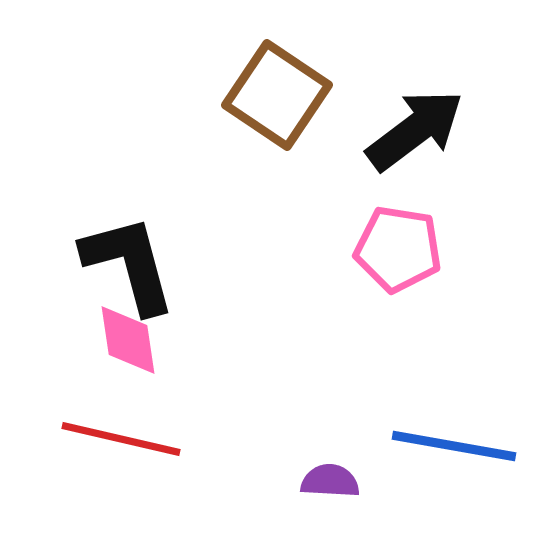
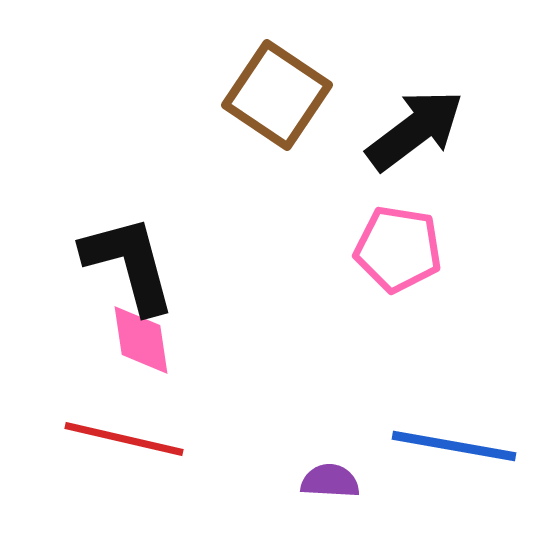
pink diamond: moved 13 px right
red line: moved 3 px right
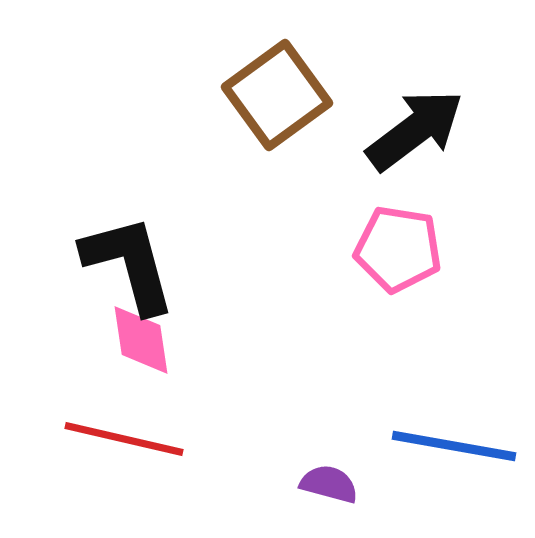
brown square: rotated 20 degrees clockwise
purple semicircle: moved 1 px left, 3 px down; rotated 12 degrees clockwise
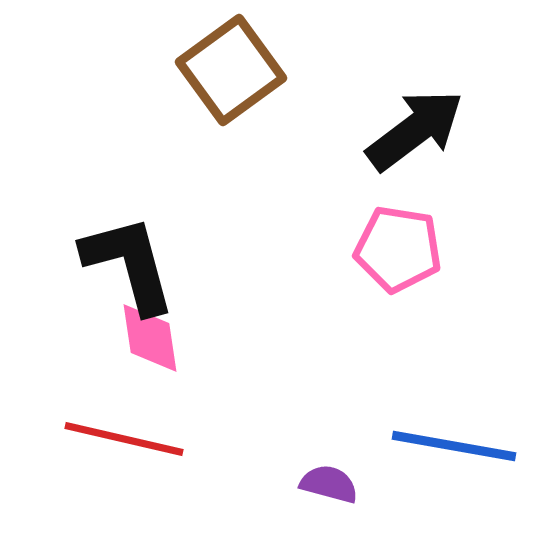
brown square: moved 46 px left, 25 px up
pink diamond: moved 9 px right, 2 px up
